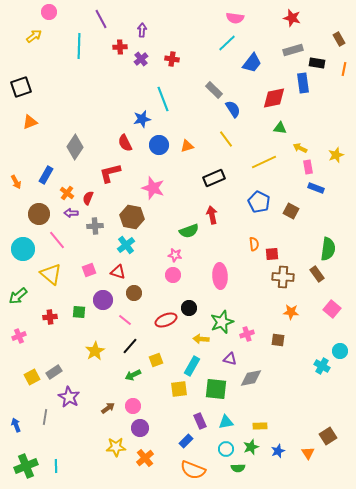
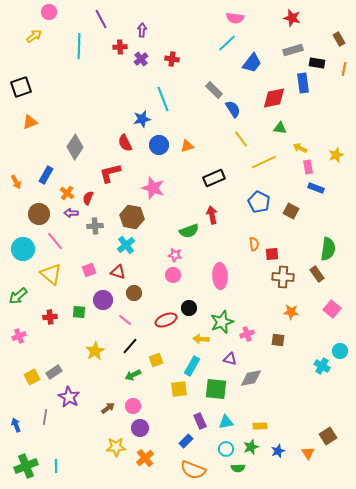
yellow line at (226, 139): moved 15 px right
pink line at (57, 240): moved 2 px left, 1 px down
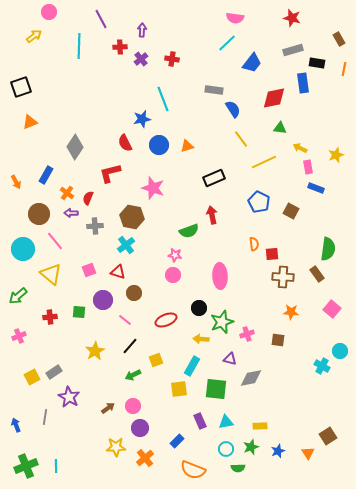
gray rectangle at (214, 90): rotated 36 degrees counterclockwise
black circle at (189, 308): moved 10 px right
blue rectangle at (186, 441): moved 9 px left
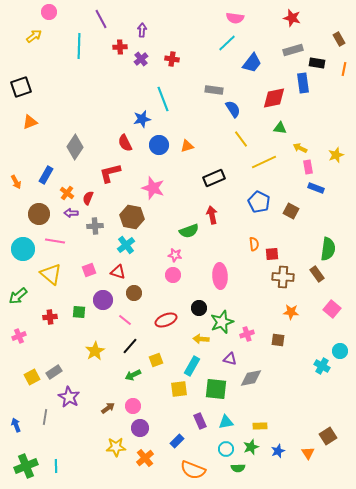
pink line at (55, 241): rotated 42 degrees counterclockwise
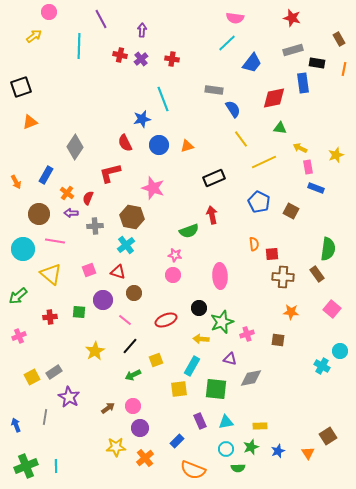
red cross at (120, 47): moved 8 px down; rotated 16 degrees clockwise
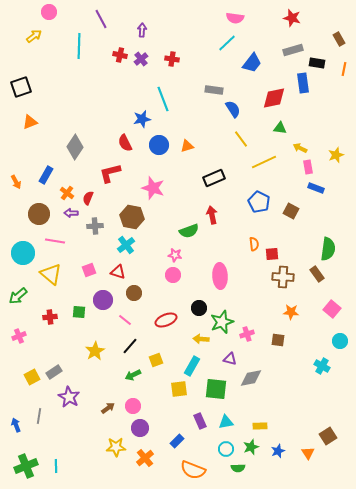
cyan circle at (23, 249): moved 4 px down
cyan circle at (340, 351): moved 10 px up
gray line at (45, 417): moved 6 px left, 1 px up
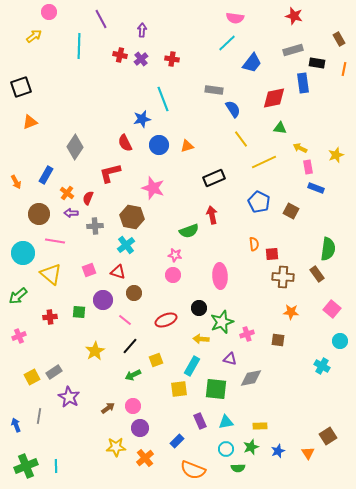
red star at (292, 18): moved 2 px right, 2 px up
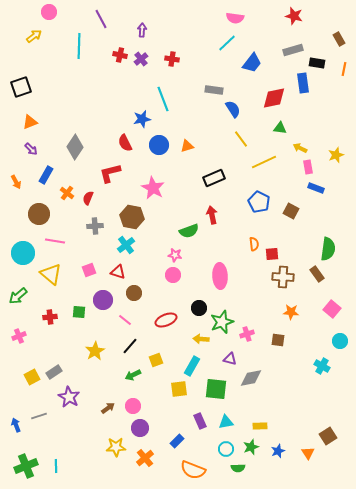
pink star at (153, 188): rotated 10 degrees clockwise
purple arrow at (71, 213): moved 40 px left, 64 px up; rotated 136 degrees counterclockwise
gray line at (39, 416): rotated 63 degrees clockwise
